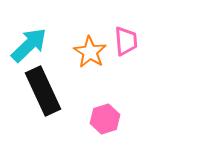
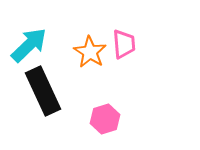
pink trapezoid: moved 2 px left, 3 px down
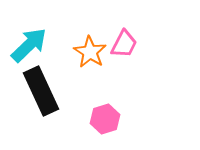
pink trapezoid: rotated 32 degrees clockwise
black rectangle: moved 2 px left
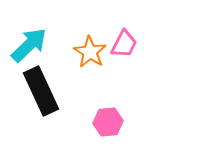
pink hexagon: moved 3 px right, 3 px down; rotated 12 degrees clockwise
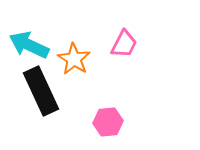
cyan arrow: rotated 111 degrees counterclockwise
orange star: moved 16 px left, 7 px down
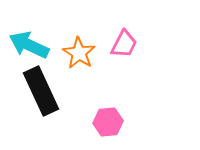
orange star: moved 5 px right, 6 px up
